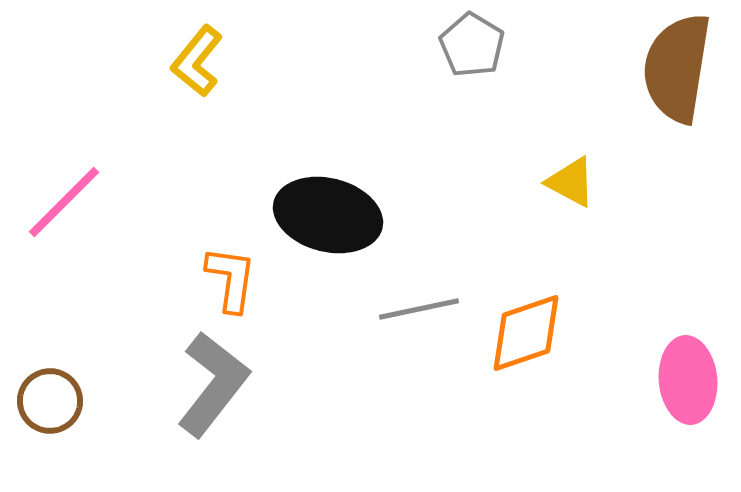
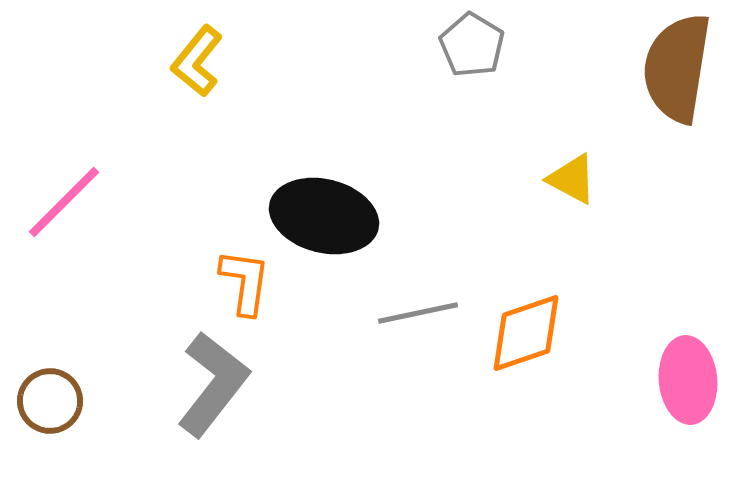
yellow triangle: moved 1 px right, 3 px up
black ellipse: moved 4 px left, 1 px down
orange L-shape: moved 14 px right, 3 px down
gray line: moved 1 px left, 4 px down
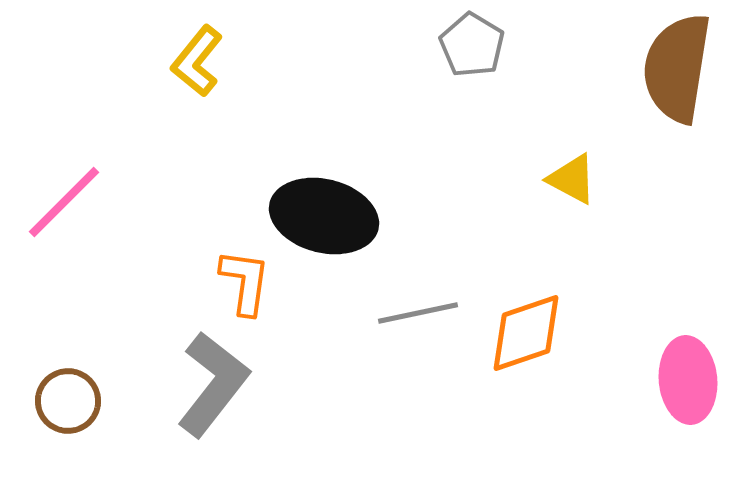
brown circle: moved 18 px right
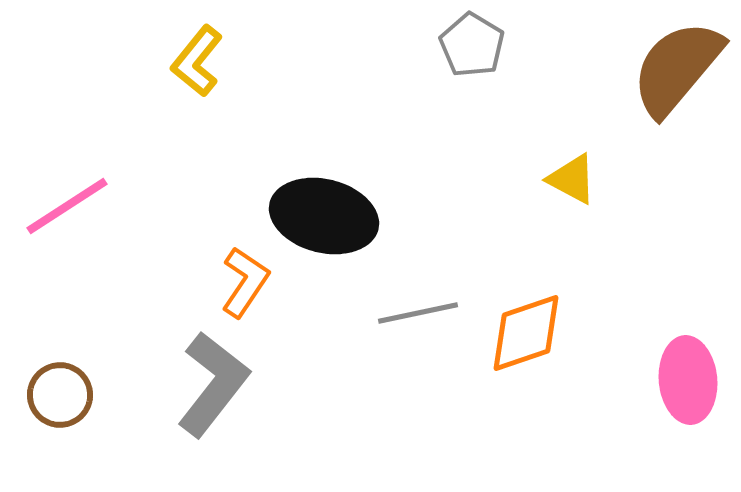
brown semicircle: rotated 31 degrees clockwise
pink line: moved 3 px right, 4 px down; rotated 12 degrees clockwise
orange L-shape: rotated 26 degrees clockwise
brown circle: moved 8 px left, 6 px up
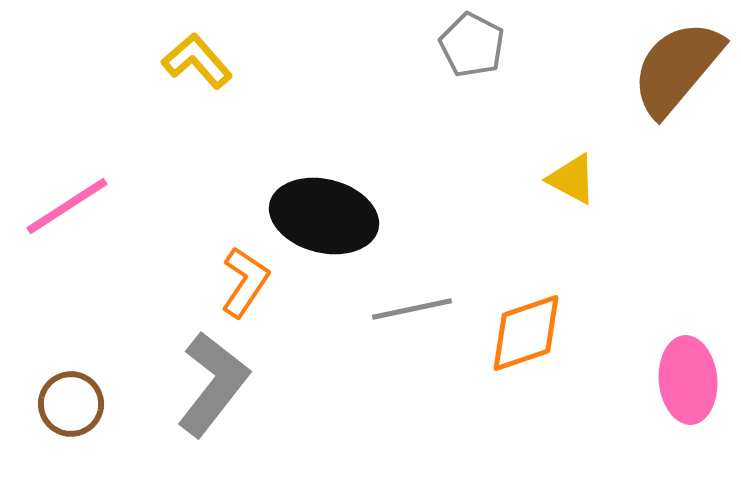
gray pentagon: rotated 4 degrees counterclockwise
yellow L-shape: rotated 100 degrees clockwise
gray line: moved 6 px left, 4 px up
brown circle: moved 11 px right, 9 px down
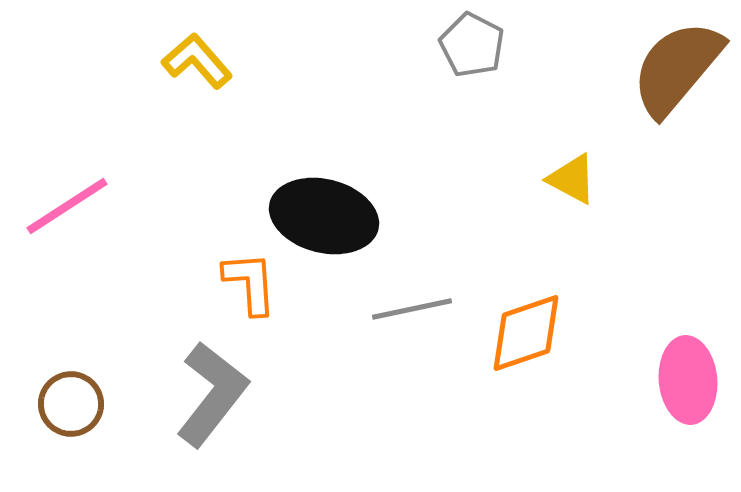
orange L-shape: moved 5 px right, 1 px down; rotated 38 degrees counterclockwise
gray L-shape: moved 1 px left, 10 px down
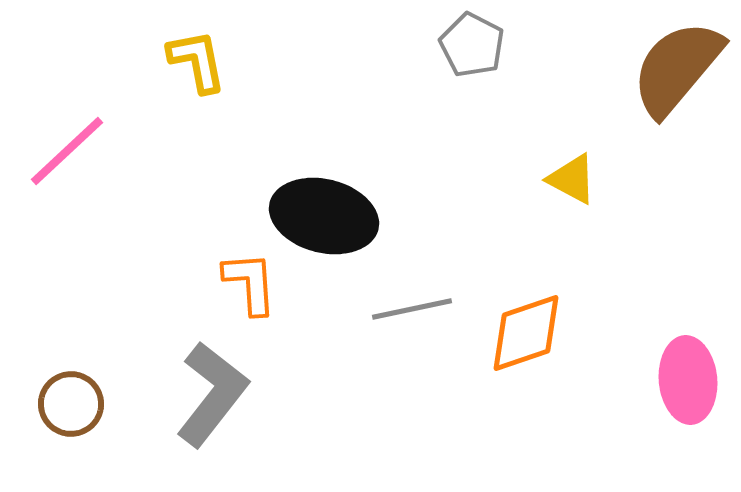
yellow L-shape: rotated 30 degrees clockwise
pink line: moved 55 px up; rotated 10 degrees counterclockwise
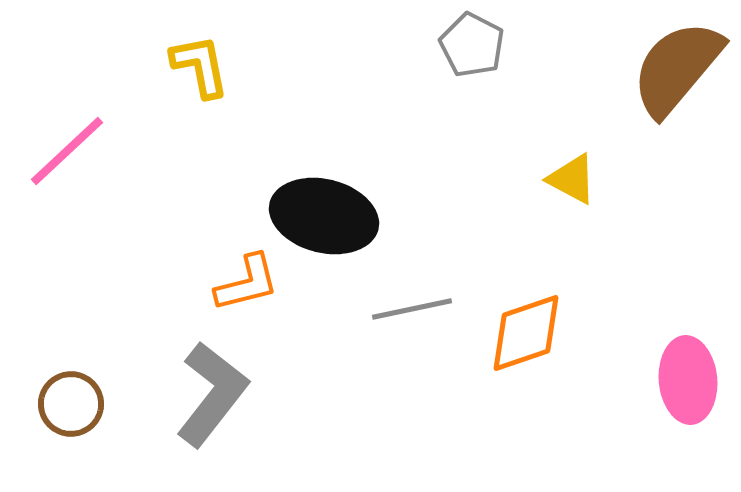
yellow L-shape: moved 3 px right, 5 px down
orange L-shape: moved 3 px left; rotated 80 degrees clockwise
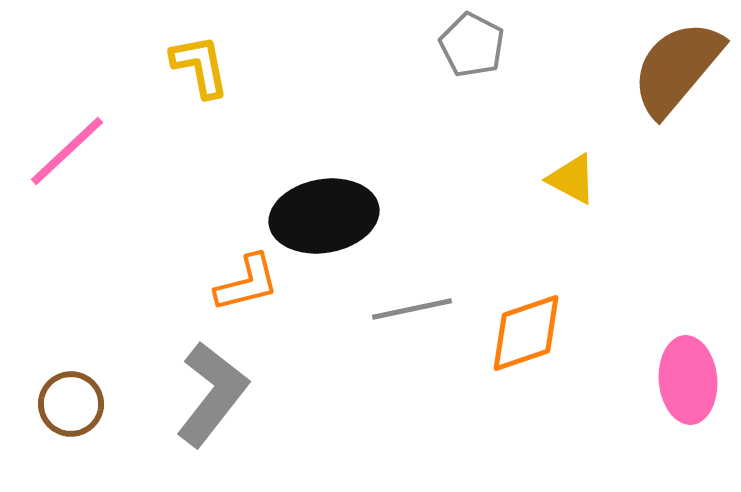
black ellipse: rotated 24 degrees counterclockwise
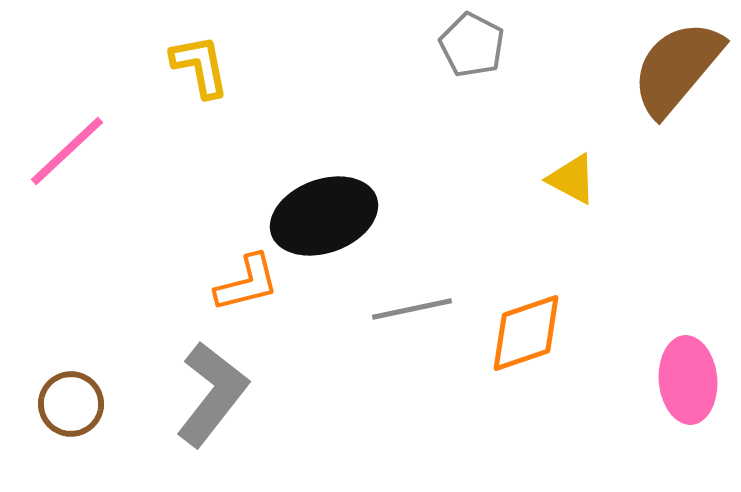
black ellipse: rotated 10 degrees counterclockwise
